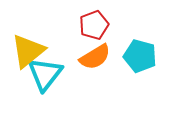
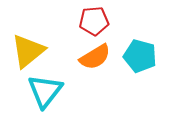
red pentagon: moved 4 px up; rotated 16 degrees clockwise
cyan triangle: moved 17 px down
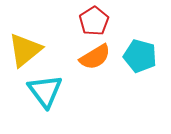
red pentagon: rotated 28 degrees counterclockwise
yellow triangle: moved 3 px left, 1 px up
cyan triangle: rotated 15 degrees counterclockwise
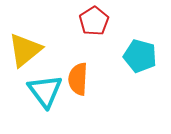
orange semicircle: moved 17 px left, 22 px down; rotated 124 degrees clockwise
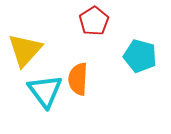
yellow triangle: rotated 9 degrees counterclockwise
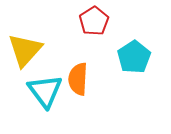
cyan pentagon: moved 6 px left, 1 px down; rotated 24 degrees clockwise
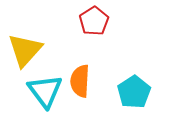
cyan pentagon: moved 35 px down
orange semicircle: moved 2 px right, 2 px down
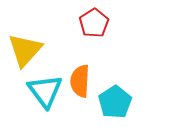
red pentagon: moved 2 px down
cyan pentagon: moved 19 px left, 10 px down
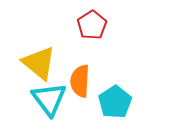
red pentagon: moved 2 px left, 2 px down
yellow triangle: moved 14 px right, 13 px down; rotated 33 degrees counterclockwise
cyan triangle: moved 4 px right, 8 px down
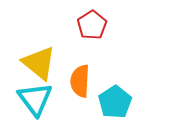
cyan triangle: moved 14 px left
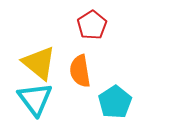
orange semicircle: moved 10 px up; rotated 12 degrees counterclockwise
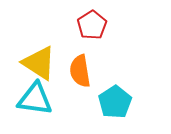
yellow triangle: rotated 6 degrees counterclockwise
cyan triangle: rotated 45 degrees counterclockwise
